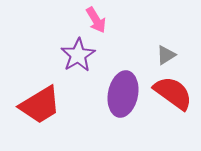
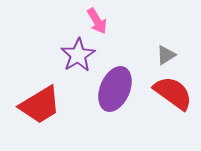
pink arrow: moved 1 px right, 1 px down
purple ellipse: moved 8 px left, 5 px up; rotated 12 degrees clockwise
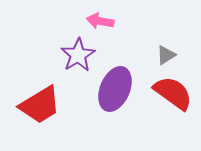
pink arrow: moved 3 px right; rotated 132 degrees clockwise
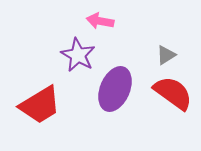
purple star: rotated 12 degrees counterclockwise
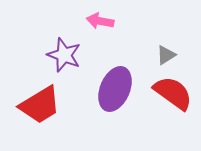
purple star: moved 14 px left; rotated 8 degrees counterclockwise
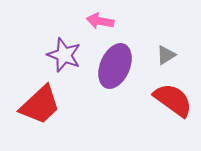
purple ellipse: moved 23 px up
red semicircle: moved 7 px down
red trapezoid: rotated 12 degrees counterclockwise
